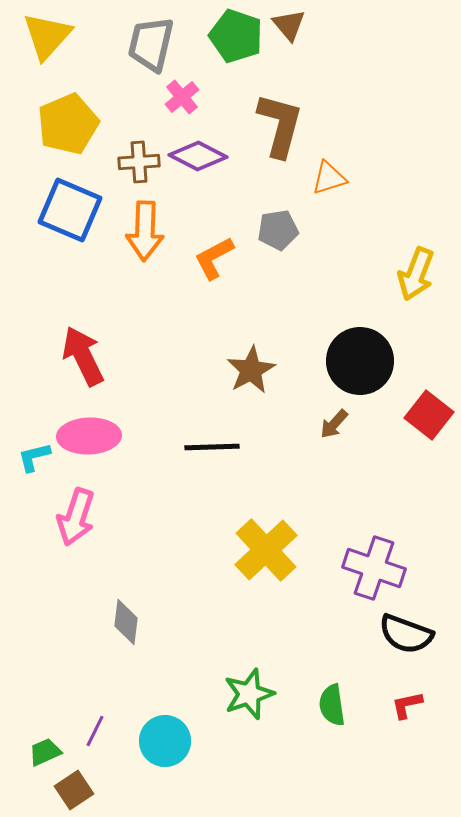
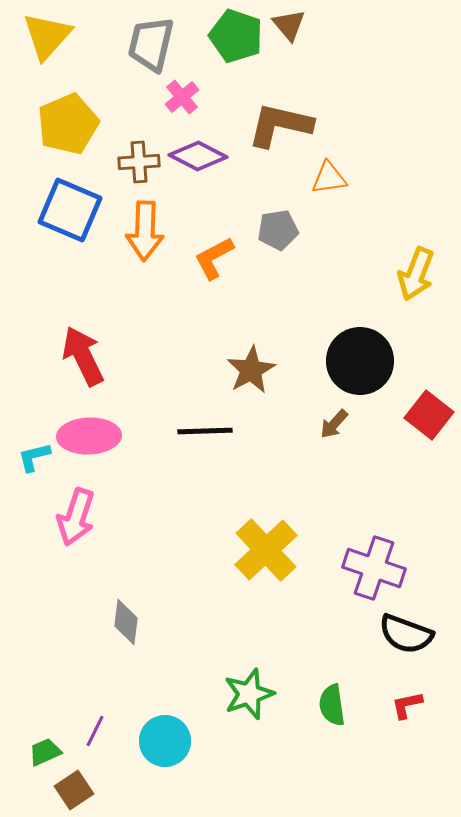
brown L-shape: rotated 92 degrees counterclockwise
orange triangle: rotated 9 degrees clockwise
black line: moved 7 px left, 16 px up
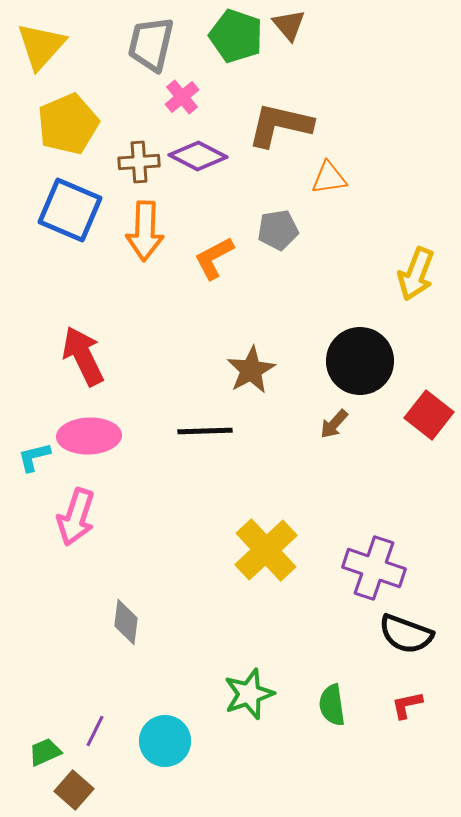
yellow triangle: moved 6 px left, 10 px down
brown square: rotated 15 degrees counterclockwise
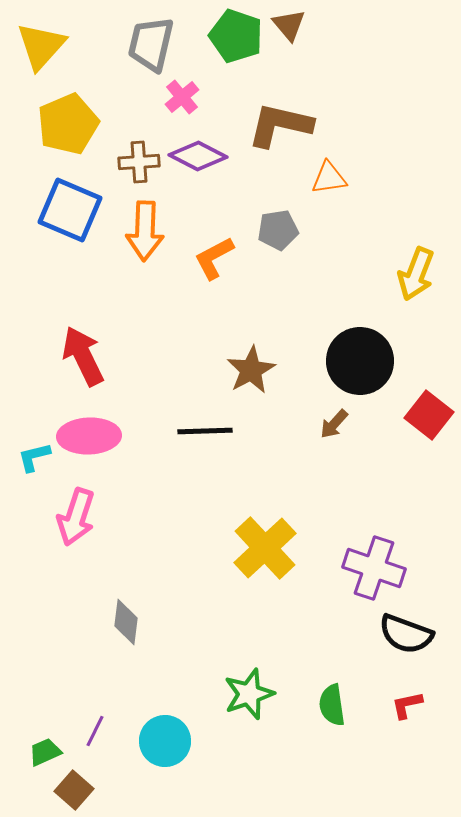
yellow cross: moved 1 px left, 2 px up
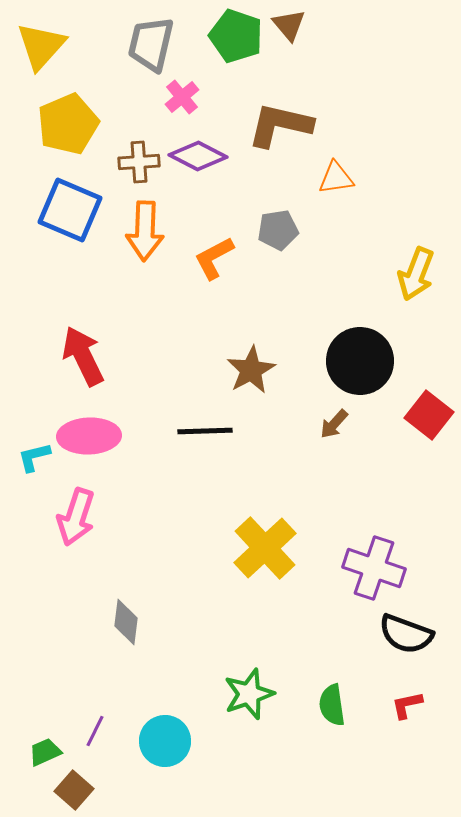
orange triangle: moved 7 px right
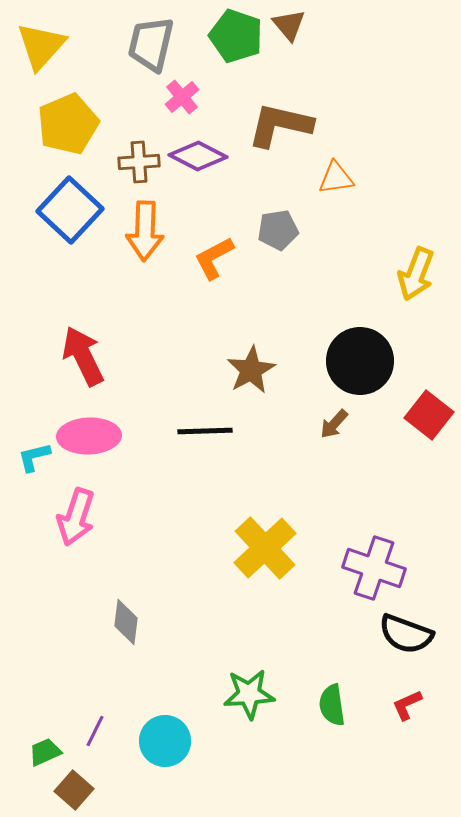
blue square: rotated 20 degrees clockwise
green star: rotated 15 degrees clockwise
red L-shape: rotated 12 degrees counterclockwise
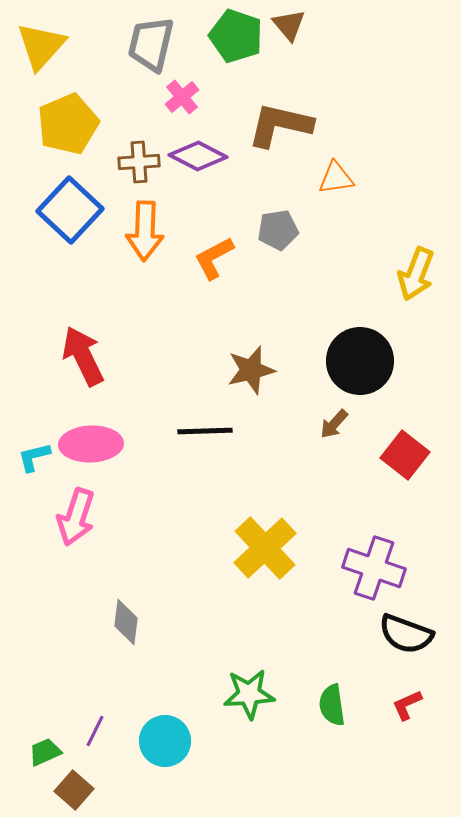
brown star: rotated 15 degrees clockwise
red square: moved 24 px left, 40 px down
pink ellipse: moved 2 px right, 8 px down
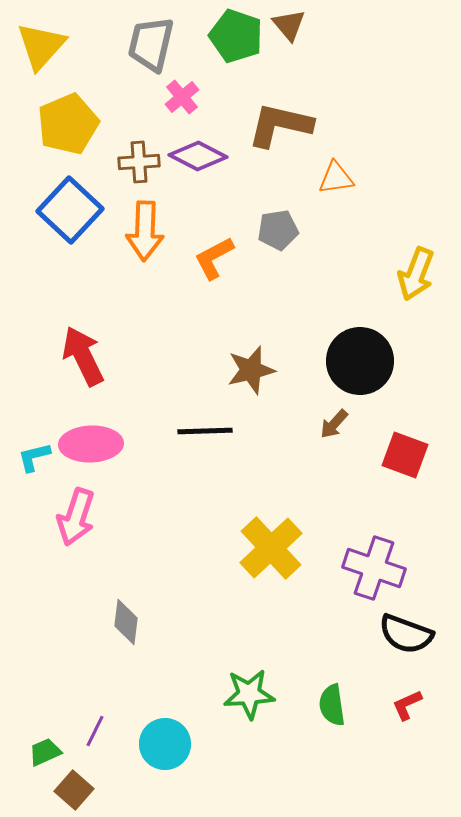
red square: rotated 18 degrees counterclockwise
yellow cross: moved 6 px right
cyan circle: moved 3 px down
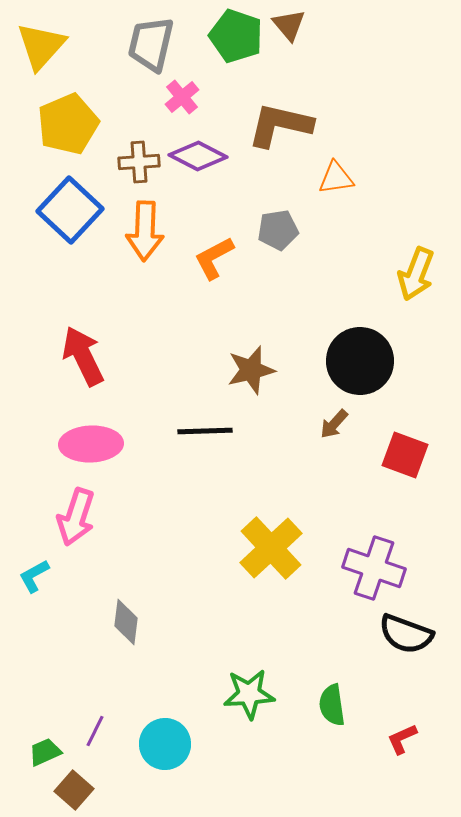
cyan L-shape: moved 119 px down; rotated 15 degrees counterclockwise
red L-shape: moved 5 px left, 34 px down
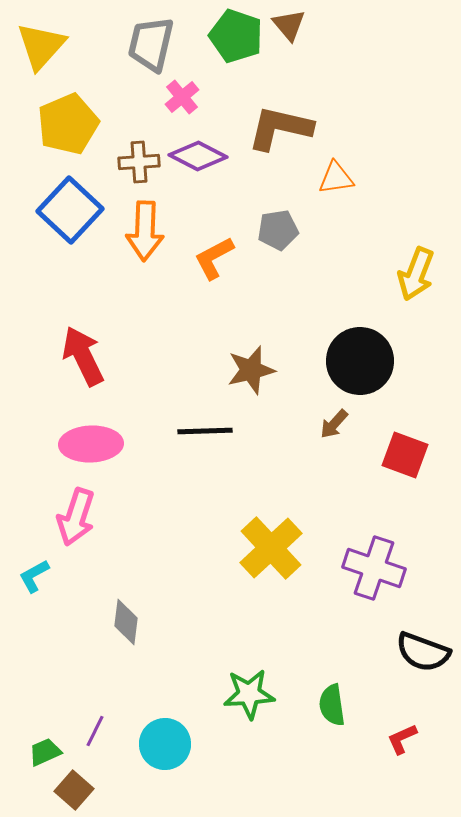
brown L-shape: moved 3 px down
black semicircle: moved 17 px right, 18 px down
